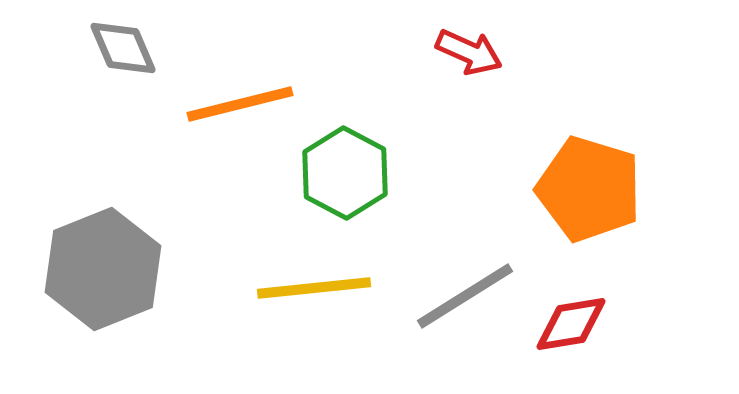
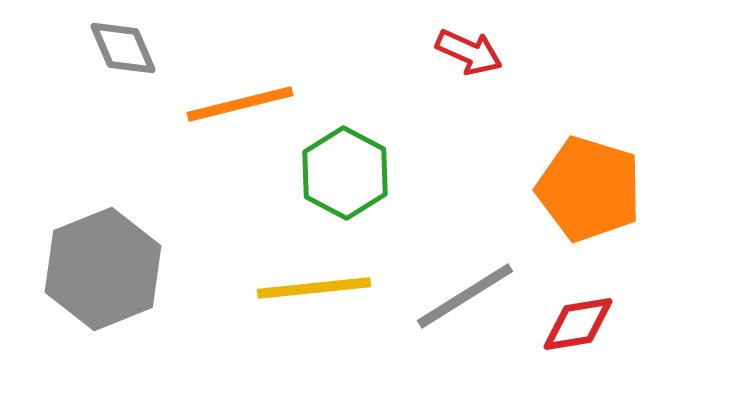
red diamond: moved 7 px right
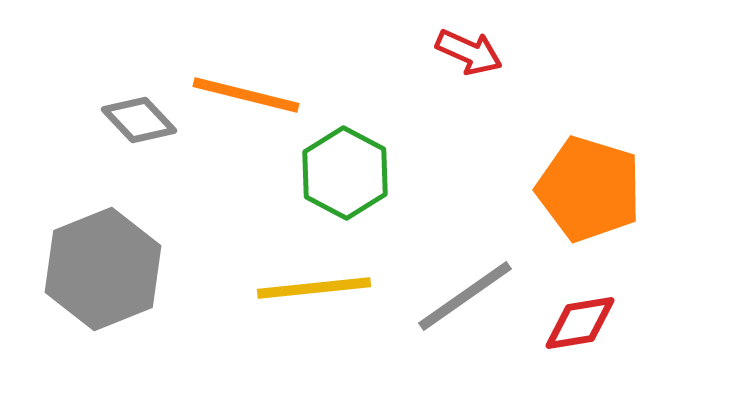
gray diamond: moved 16 px right, 72 px down; rotated 20 degrees counterclockwise
orange line: moved 6 px right, 9 px up; rotated 28 degrees clockwise
gray line: rotated 3 degrees counterclockwise
red diamond: moved 2 px right, 1 px up
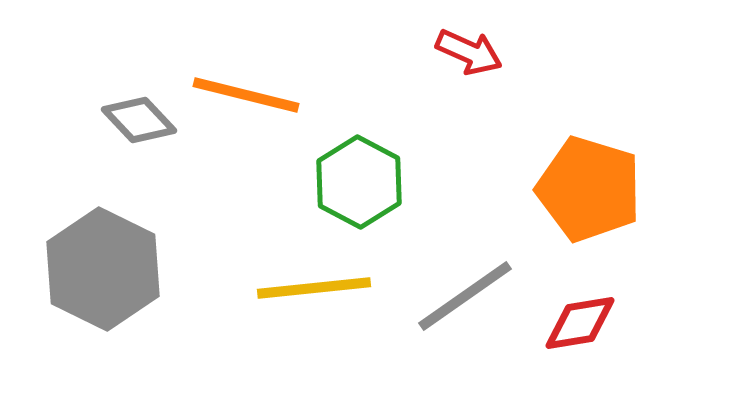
green hexagon: moved 14 px right, 9 px down
gray hexagon: rotated 12 degrees counterclockwise
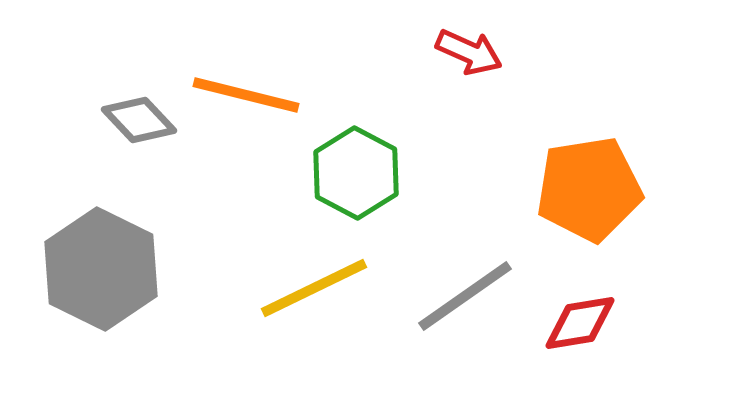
green hexagon: moved 3 px left, 9 px up
orange pentagon: rotated 26 degrees counterclockwise
gray hexagon: moved 2 px left
yellow line: rotated 20 degrees counterclockwise
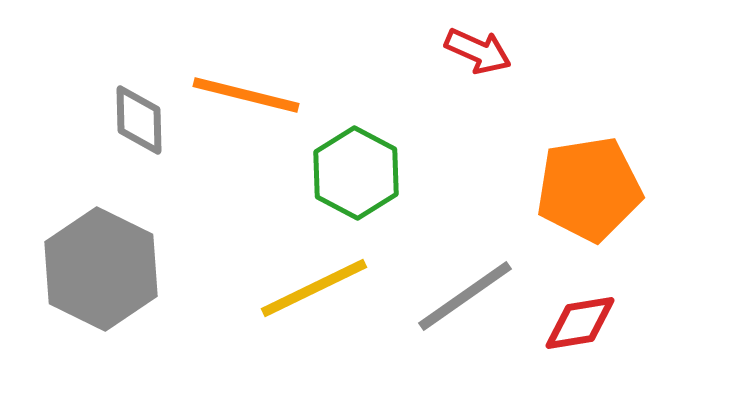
red arrow: moved 9 px right, 1 px up
gray diamond: rotated 42 degrees clockwise
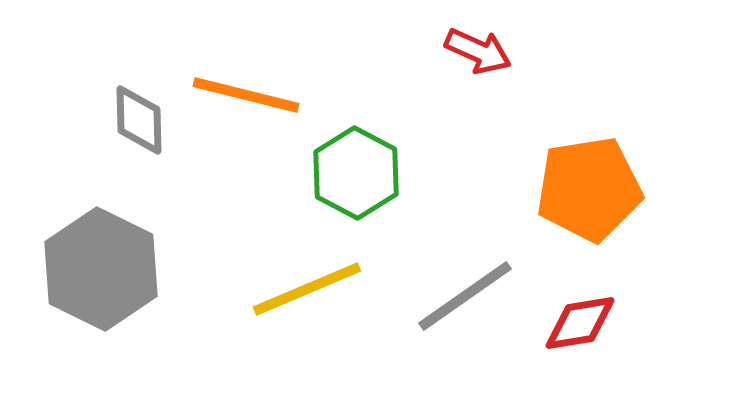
yellow line: moved 7 px left, 1 px down; rotated 3 degrees clockwise
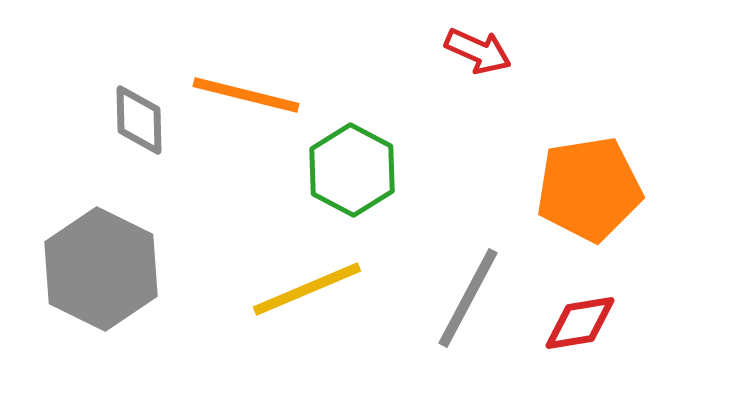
green hexagon: moved 4 px left, 3 px up
gray line: moved 3 px right, 2 px down; rotated 27 degrees counterclockwise
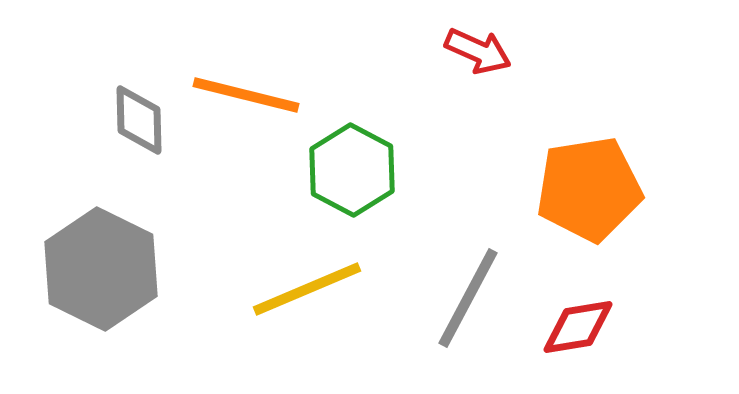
red diamond: moved 2 px left, 4 px down
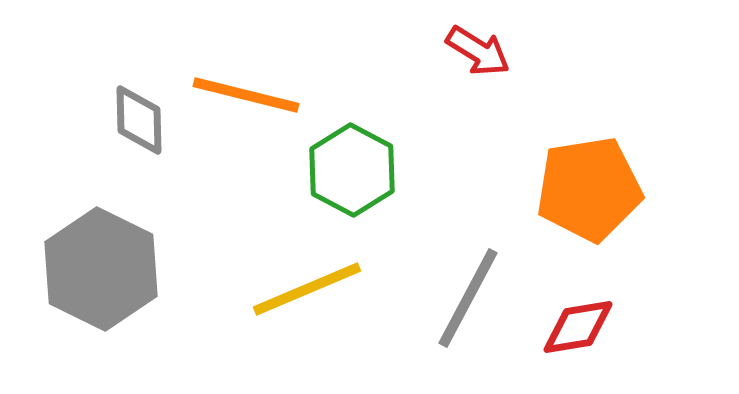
red arrow: rotated 8 degrees clockwise
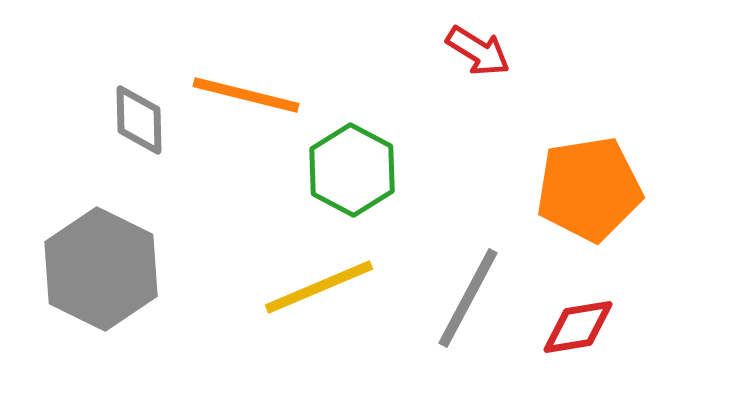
yellow line: moved 12 px right, 2 px up
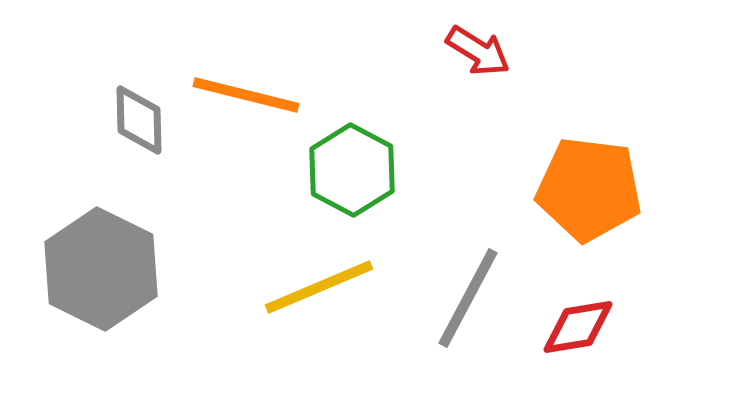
orange pentagon: rotated 16 degrees clockwise
